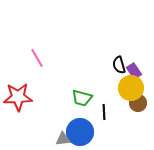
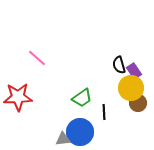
pink line: rotated 18 degrees counterclockwise
green trapezoid: rotated 50 degrees counterclockwise
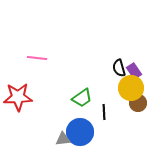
pink line: rotated 36 degrees counterclockwise
black semicircle: moved 3 px down
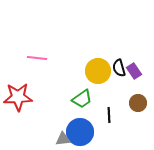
yellow circle: moved 33 px left, 17 px up
green trapezoid: moved 1 px down
black line: moved 5 px right, 3 px down
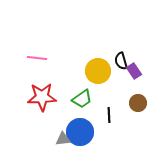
black semicircle: moved 2 px right, 7 px up
red star: moved 24 px right
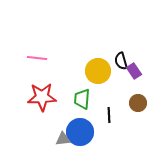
green trapezoid: rotated 130 degrees clockwise
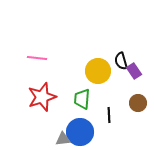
red star: rotated 16 degrees counterclockwise
